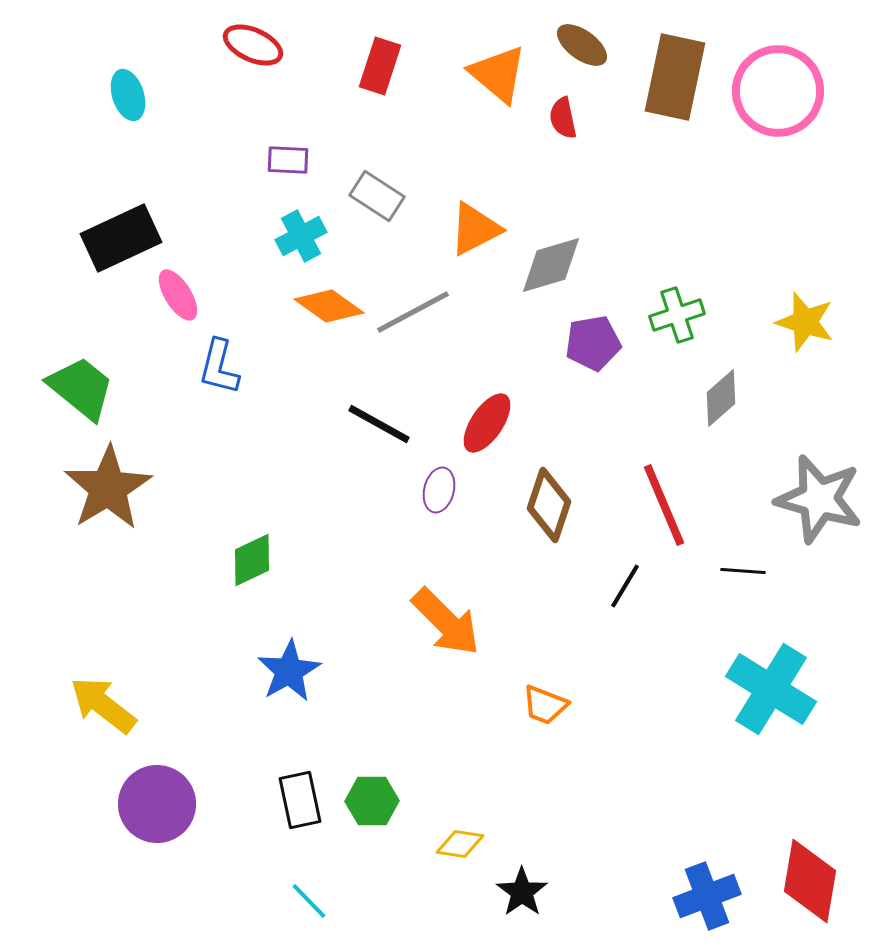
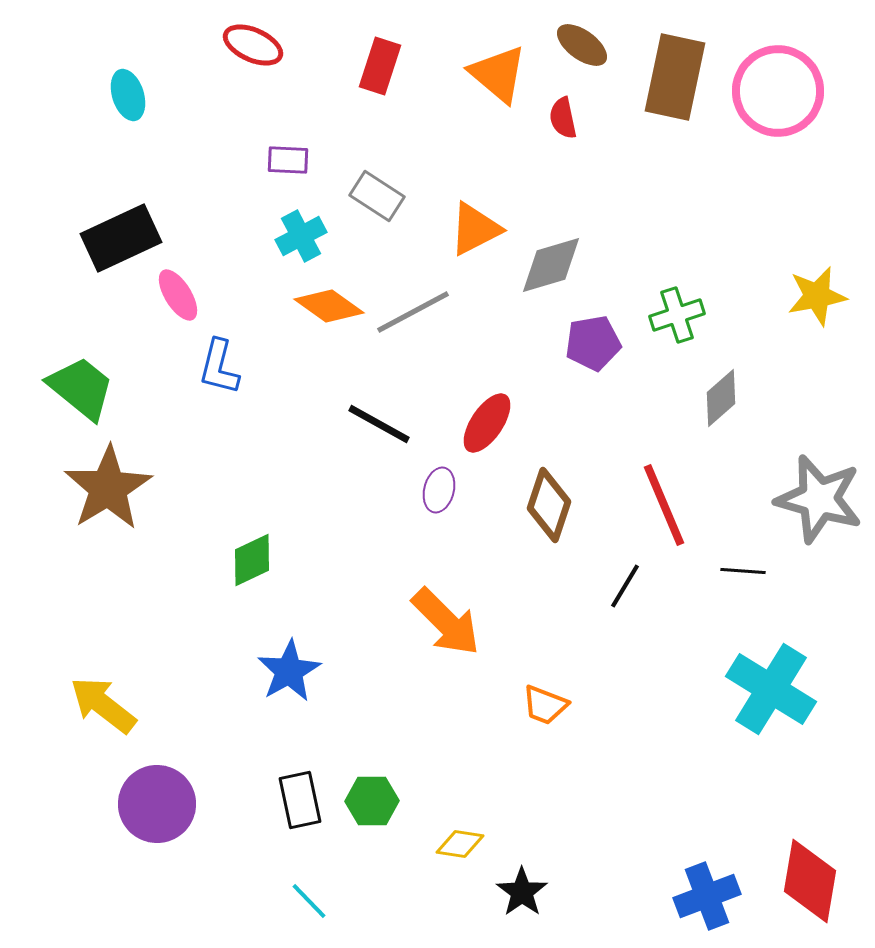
yellow star at (805, 322): moved 12 px right, 26 px up; rotated 28 degrees counterclockwise
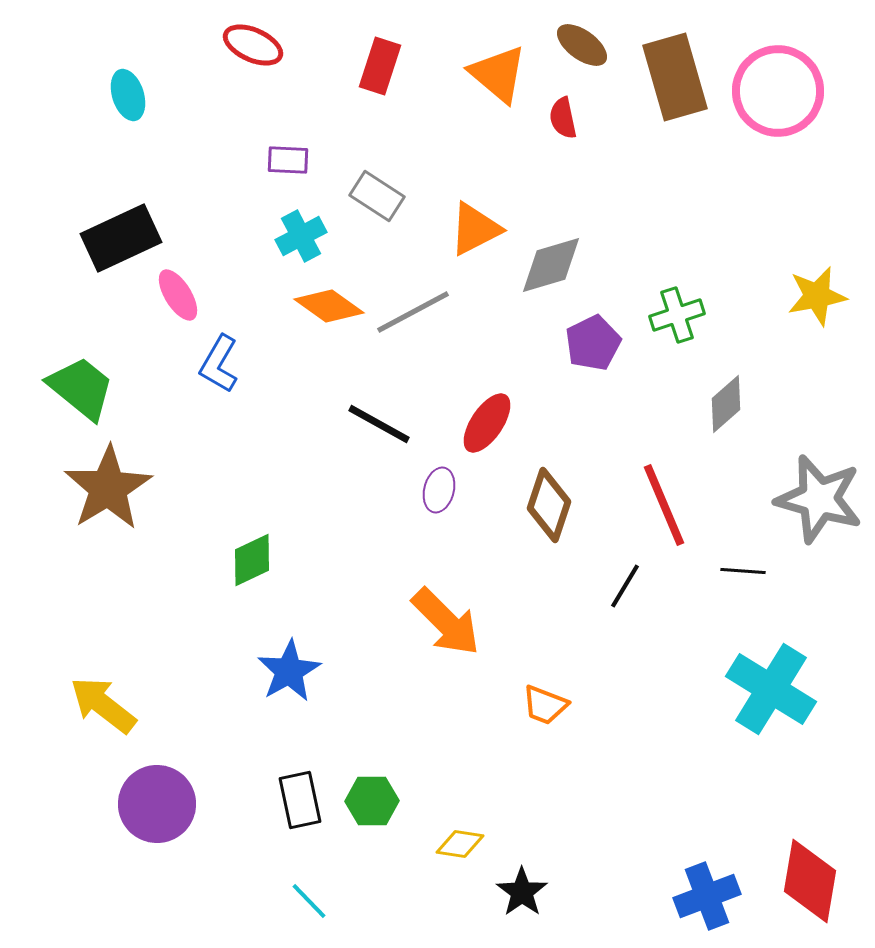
brown rectangle at (675, 77): rotated 28 degrees counterclockwise
purple pentagon at (593, 343): rotated 16 degrees counterclockwise
blue L-shape at (219, 367): moved 3 px up; rotated 16 degrees clockwise
gray diamond at (721, 398): moved 5 px right, 6 px down
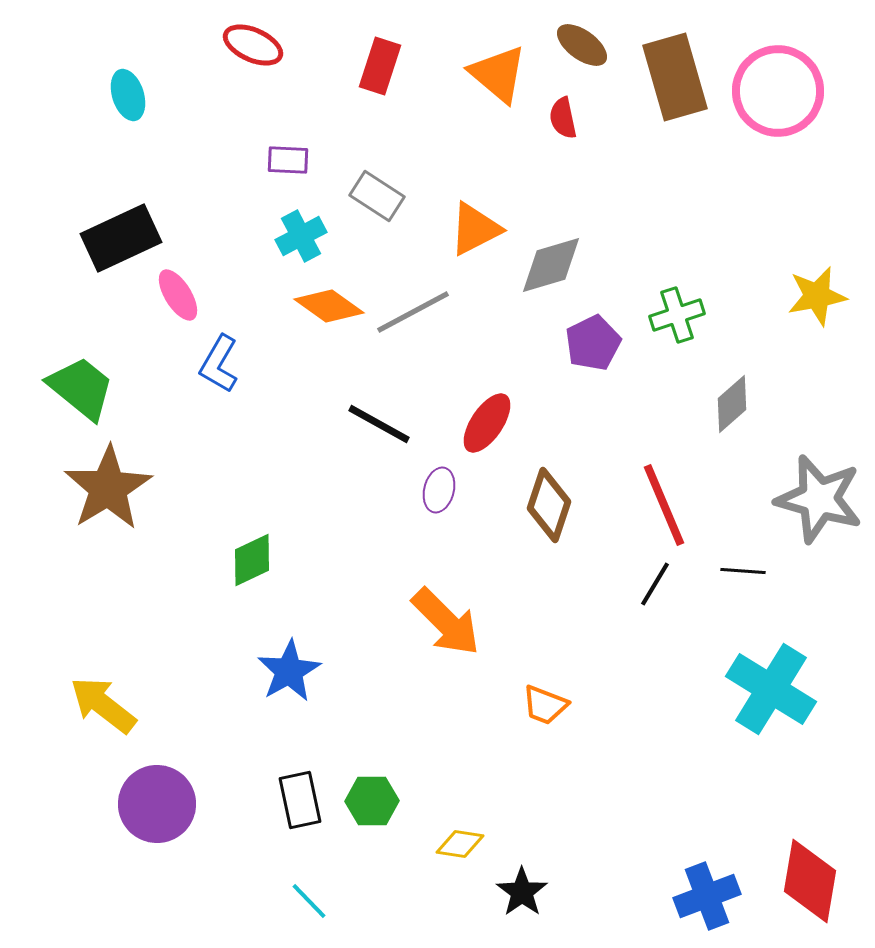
gray diamond at (726, 404): moved 6 px right
black line at (625, 586): moved 30 px right, 2 px up
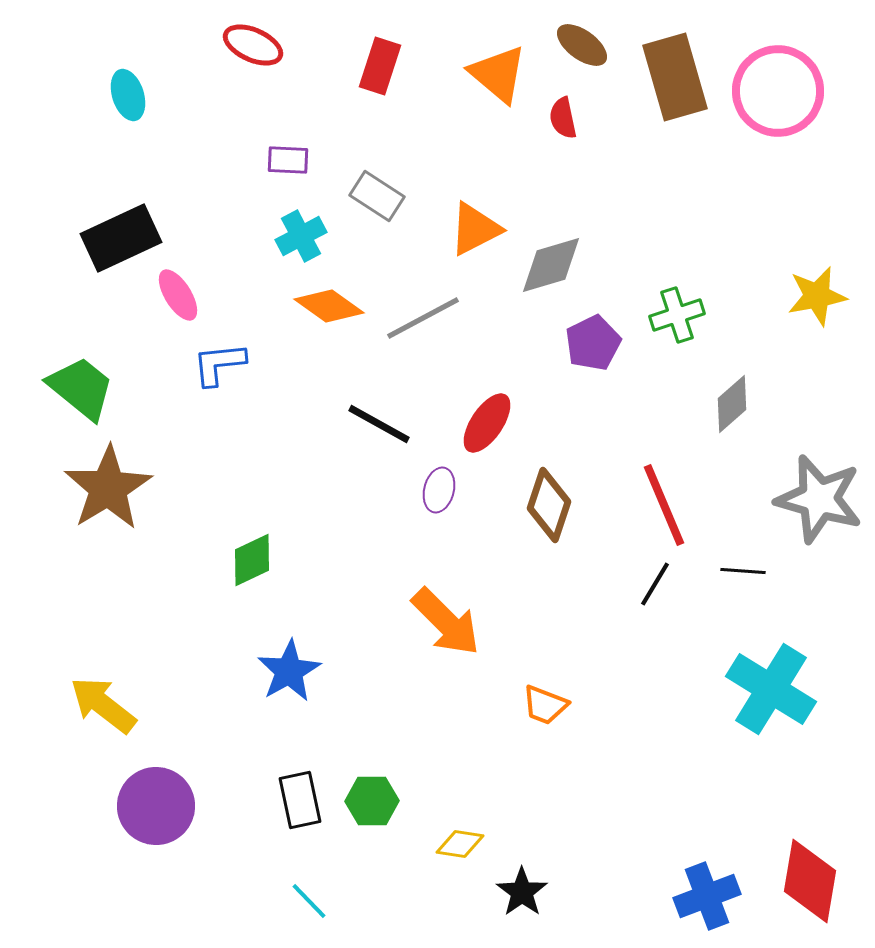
gray line at (413, 312): moved 10 px right, 6 px down
blue L-shape at (219, 364): rotated 54 degrees clockwise
purple circle at (157, 804): moved 1 px left, 2 px down
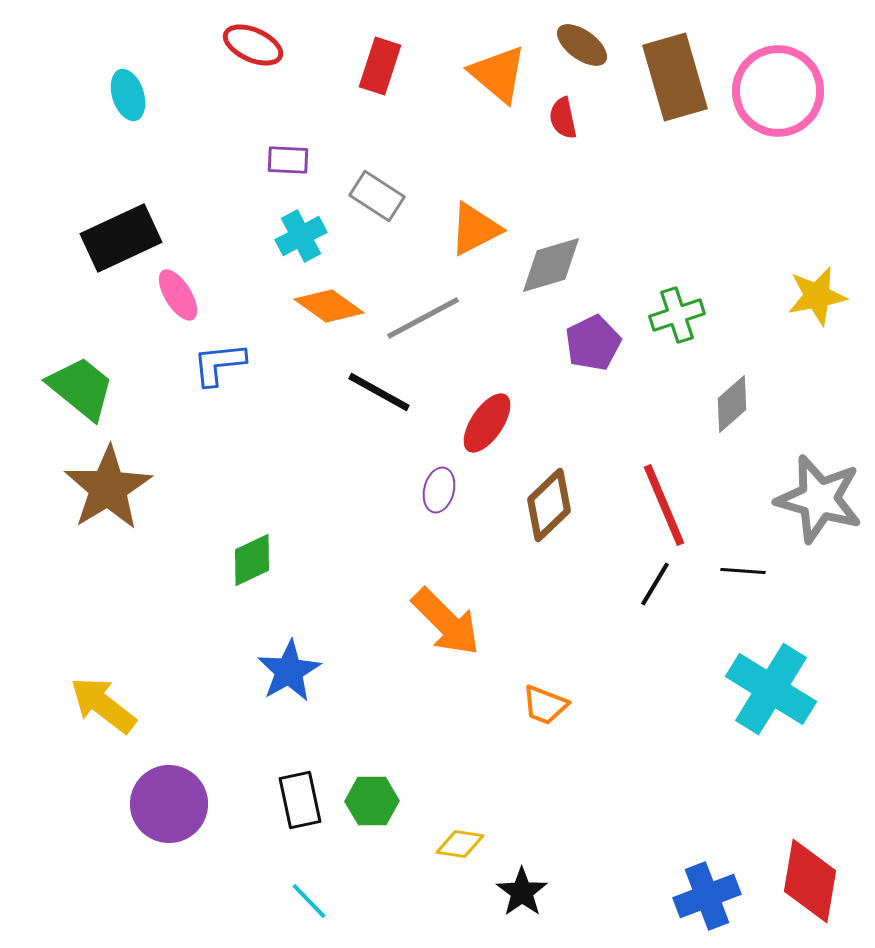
black line at (379, 424): moved 32 px up
brown diamond at (549, 505): rotated 28 degrees clockwise
purple circle at (156, 806): moved 13 px right, 2 px up
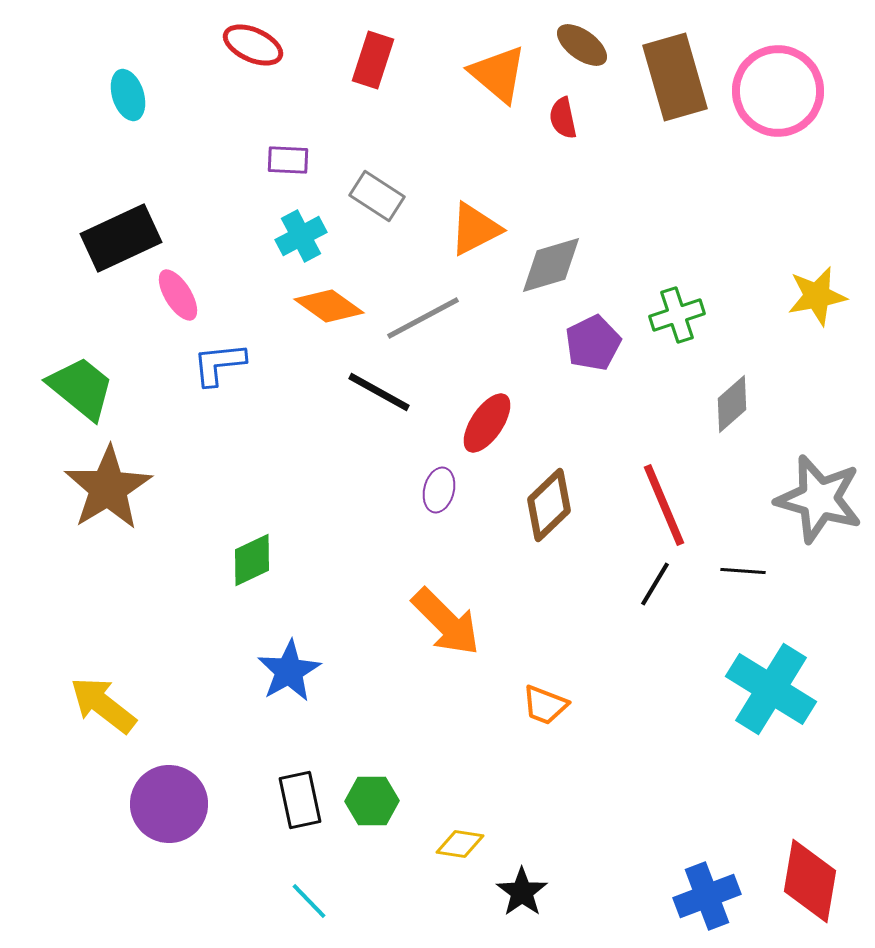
red rectangle at (380, 66): moved 7 px left, 6 px up
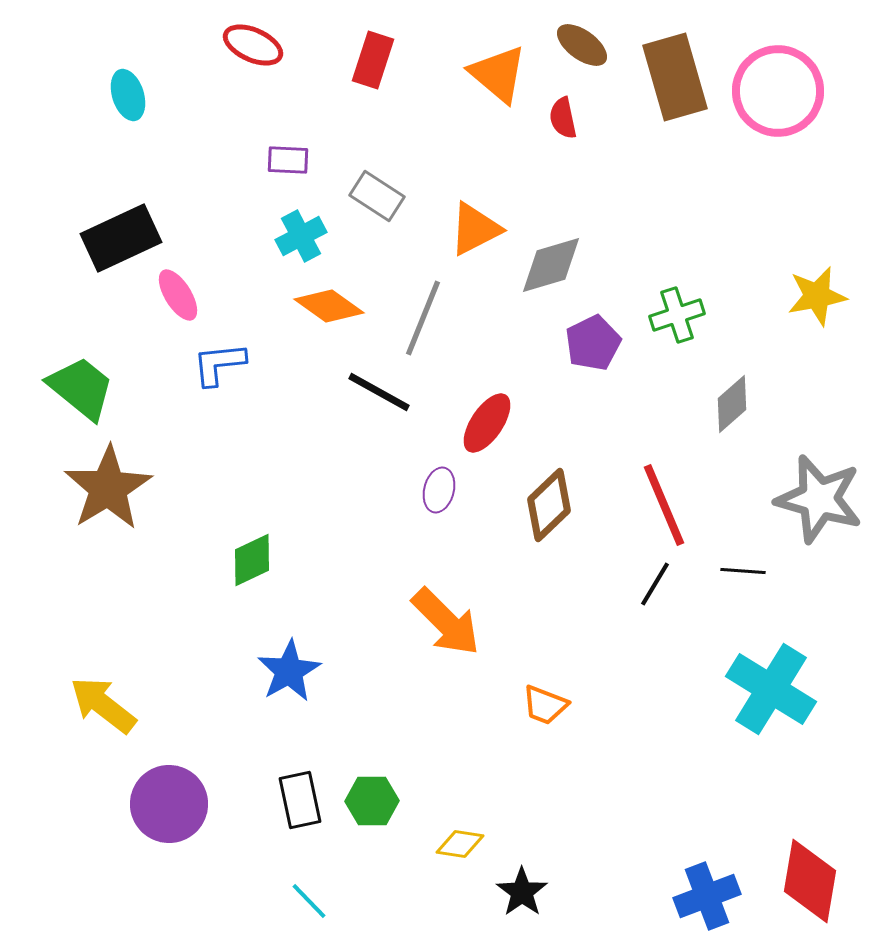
gray line at (423, 318): rotated 40 degrees counterclockwise
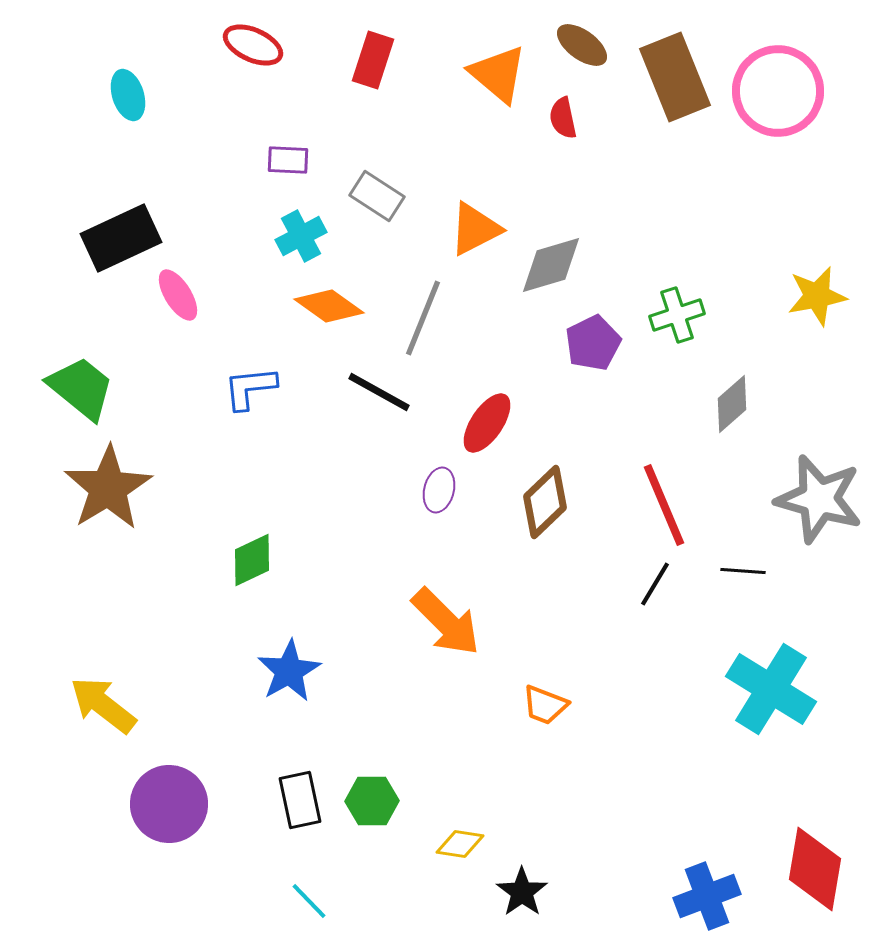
brown rectangle at (675, 77): rotated 6 degrees counterclockwise
blue L-shape at (219, 364): moved 31 px right, 24 px down
brown diamond at (549, 505): moved 4 px left, 3 px up
red diamond at (810, 881): moved 5 px right, 12 px up
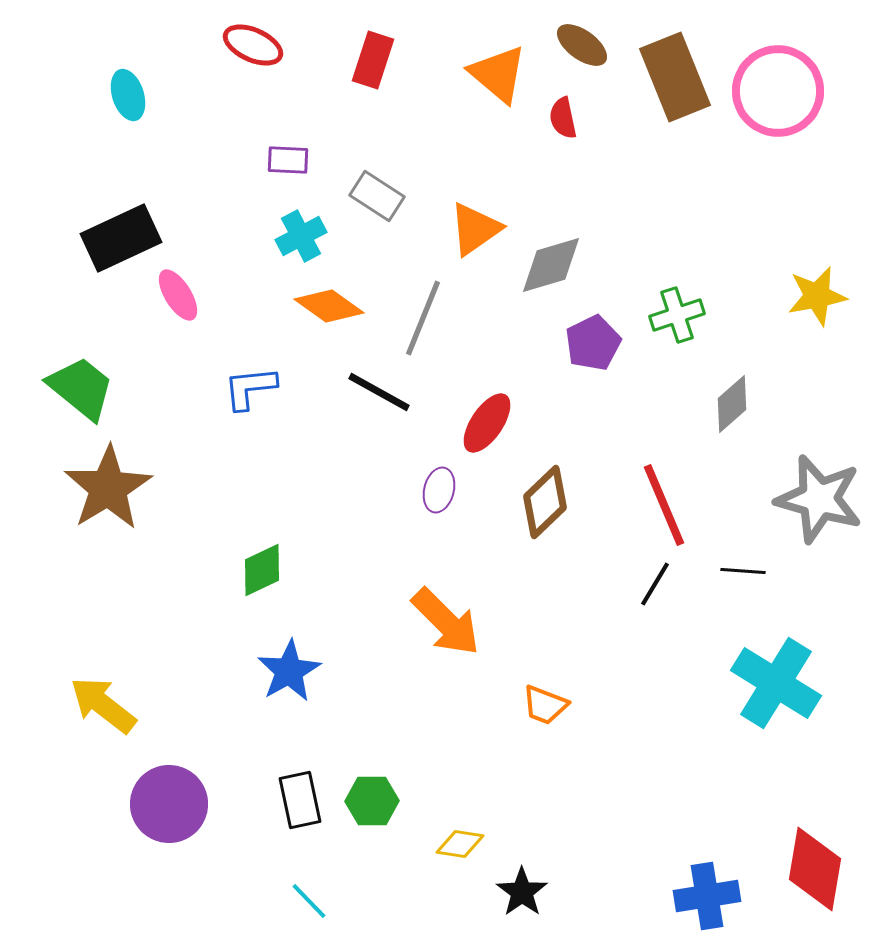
orange triangle at (475, 229): rotated 8 degrees counterclockwise
green diamond at (252, 560): moved 10 px right, 10 px down
cyan cross at (771, 689): moved 5 px right, 6 px up
blue cross at (707, 896): rotated 12 degrees clockwise
